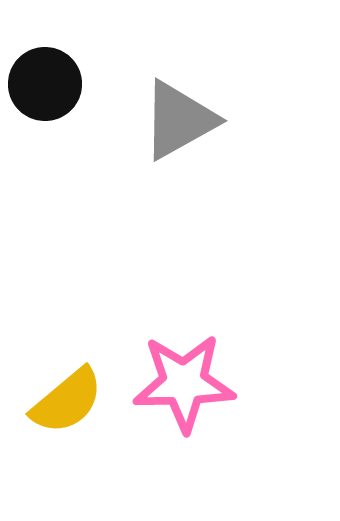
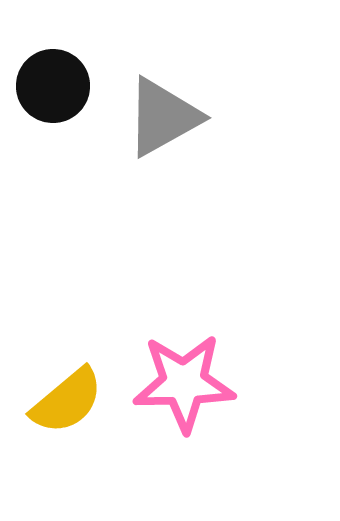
black circle: moved 8 px right, 2 px down
gray triangle: moved 16 px left, 3 px up
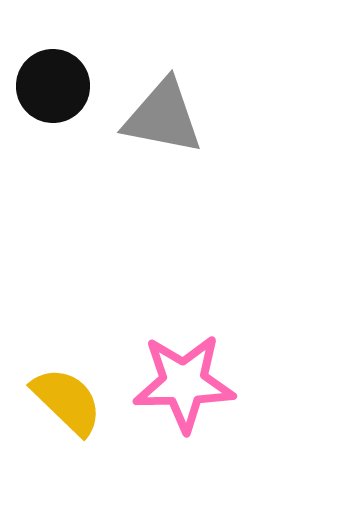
gray triangle: rotated 40 degrees clockwise
yellow semicircle: rotated 96 degrees counterclockwise
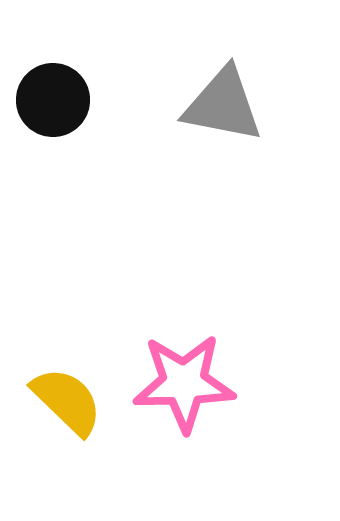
black circle: moved 14 px down
gray triangle: moved 60 px right, 12 px up
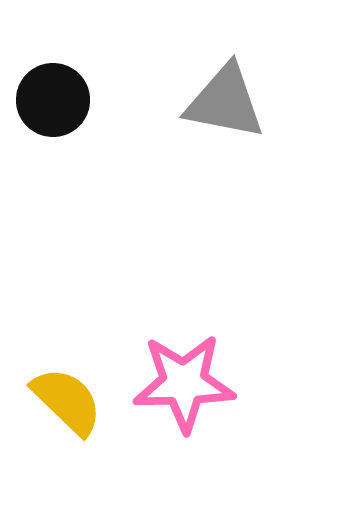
gray triangle: moved 2 px right, 3 px up
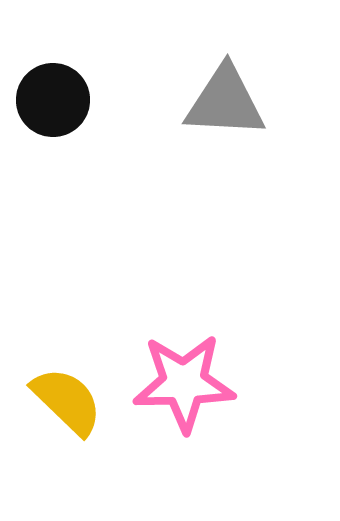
gray triangle: rotated 8 degrees counterclockwise
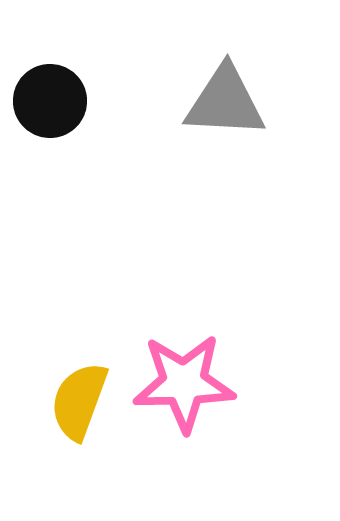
black circle: moved 3 px left, 1 px down
yellow semicircle: moved 12 px right; rotated 114 degrees counterclockwise
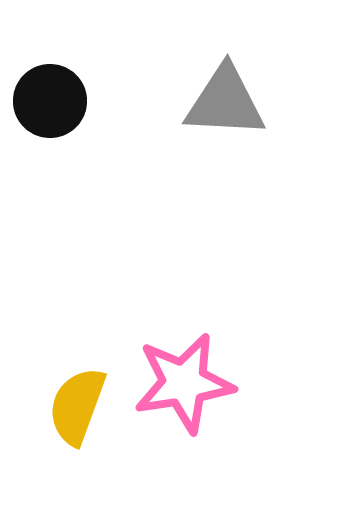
pink star: rotated 8 degrees counterclockwise
yellow semicircle: moved 2 px left, 5 px down
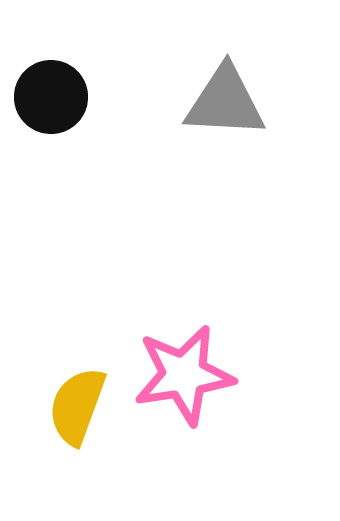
black circle: moved 1 px right, 4 px up
pink star: moved 8 px up
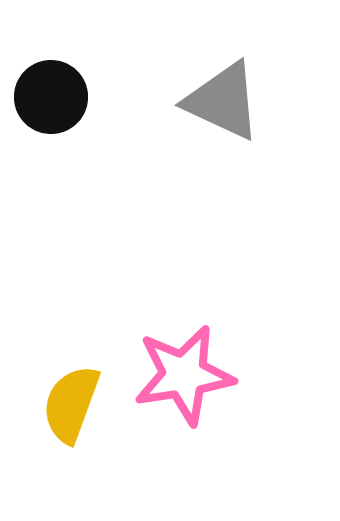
gray triangle: moved 2 px left, 1 px up; rotated 22 degrees clockwise
yellow semicircle: moved 6 px left, 2 px up
